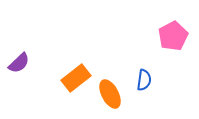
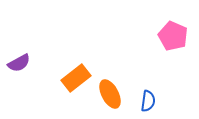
pink pentagon: rotated 20 degrees counterclockwise
purple semicircle: rotated 15 degrees clockwise
blue semicircle: moved 4 px right, 21 px down
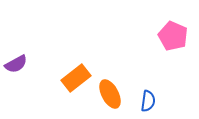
purple semicircle: moved 3 px left, 1 px down
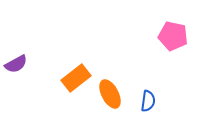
pink pentagon: rotated 12 degrees counterclockwise
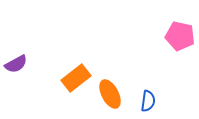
pink pentagon: moved 7 px right
